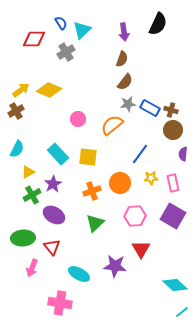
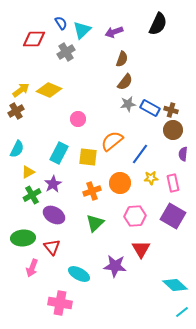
purple arrow at (124, 32): moved 10 px left; rotated 78 degrees clockwise
orange semicircle at (112, 125): moved 16 px down
cyan rectangle at (58, 154): moved 1 px right, 1 px up; rotated 70 degrees clockwise
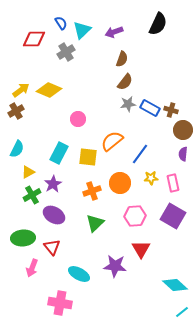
brown circle at (173, 130): moved 10 px right
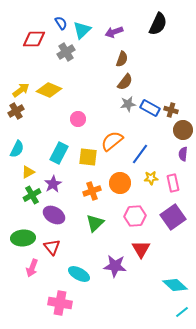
purple square at (173, 216): moved 1 px down; rotated 25 degrees clockwise
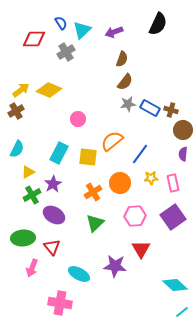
orange cross at (92, 191): moved 1 px right, 1 px down; rotated 12 degrees counterclockwise
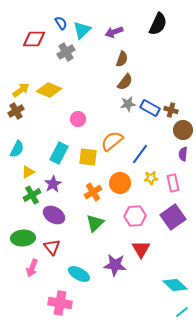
purple star at (115, 266): moved 1 px up
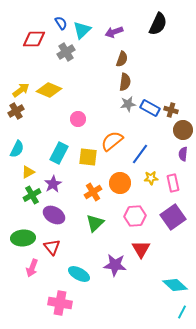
brown semicircle at (125, 82): rotated 30 degrees counterclockwise
cyan line at (182, 312): rotated 24 degrees counterclockwise
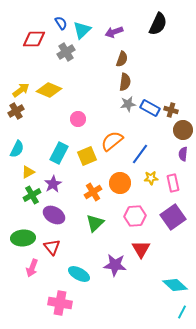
yellow square at (88, 157): moved 1 px left, 1 px up; rotated 30 degrees counterclockwise
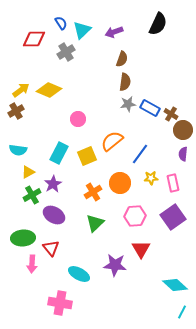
brown cross at (171, 110): moved 4 px down; rotated 16 degrees clockwise
cyan semicircle at (17, 149): moved 1 px right, 1 px down; rotated 72 degrees clockwise
red triangle at (52, 247): moved 1 px left, 1 px down
pink arrow at (32, 268): moved 4 px up; rotated 18 degrees counterclockwise
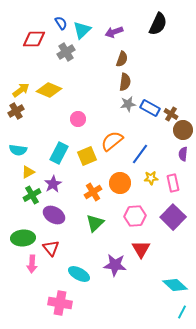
purple square at (173, 217): rotated 10 degrees counterclockwise
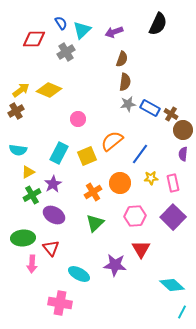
cyan diamond at (175, 285): moved 3 px left
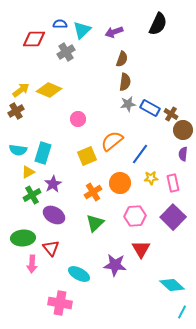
blue semicircle at (61, 23): moved 1 px left, 1 px down; rotated 56 degrees counterclockwise
cyan rectangle at (59, 153): moved 16 px left; rotated 10 degrees counterclockwise
